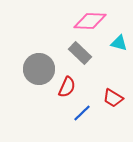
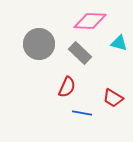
gray circle: moved 25 px up
blue line: rotated 54 degrees clockwise
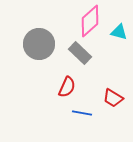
pink diamond: rotated 44 degrees counterclockwise
cyan triangle: moved 11 px up
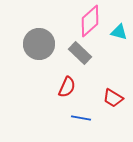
blue line: moved 1 px left, 5 px down
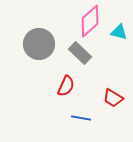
red semicircle: moved 1 px left, 1 px up
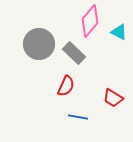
pink diamond: rotated 8 degrees counterclockwise
cyan triangle: rotated 12 degrees clockwise
gray rectangle: moved 6 px left
blue line: moved 3 px left, 1 px up
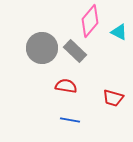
gray circle: moved 3 px right, 4 px down
gray rectangle: moved 1 px right, 2 px up
red semicircle: rotated 105 degrees counterclockwise
red trapezoid: rotated 15 degrees counterclockwise
blue line: moved 8 px left, 3 px down
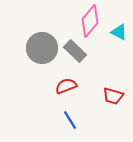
red semicircle: rotated 30 degrees counterclockwise
red trapezoid: moved 2 px up
blue line: rotated 48 degrees clockwise
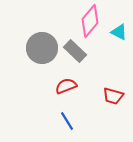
blue line: moved 3 px left, 1 px down
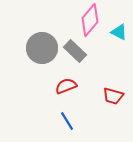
pink diamond: moved 1 px up
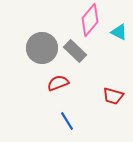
red semicircle: moved 8 px left, 3 px up
